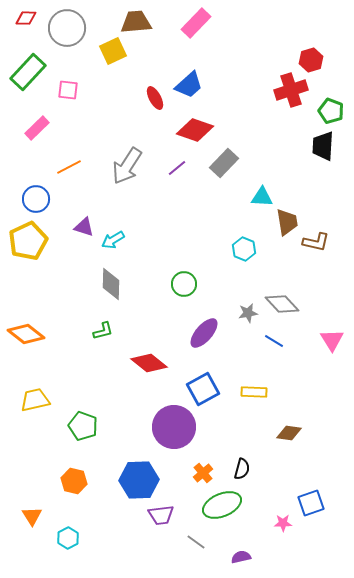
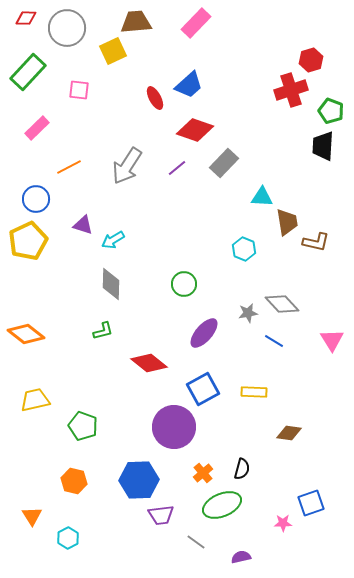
pink square at (68, 90): moved 11 px right
purple triangle at (84, 227): moved 1 px left, 2 px up
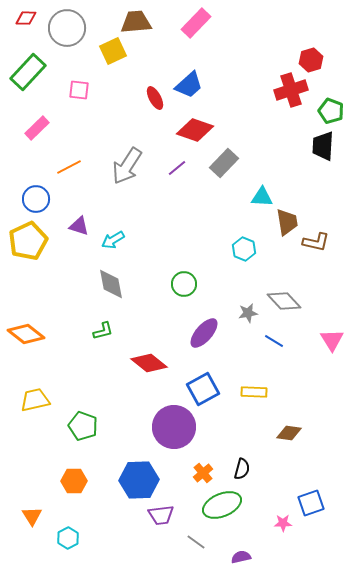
purple triangle at (83, 225): moved 4 px left, 1 px down
gray diamond at (111, 284): rotated 12 degrees counterclockwise
gray diamond at (282, 304): moved 2 px right, 3 px up
orange hexagon at (74, 481): rotated 15 degrees counterclockwise
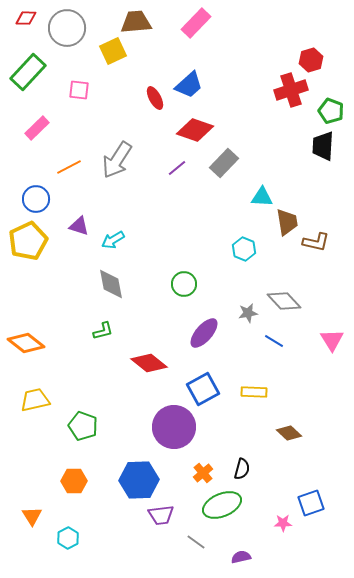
gray arrow at (127, 166): moved 10 px left, 6 px up
orange diamond at (26, 334): moved 9 px down
brown diamond at (289, 433): rotated 35 degrees clockwise
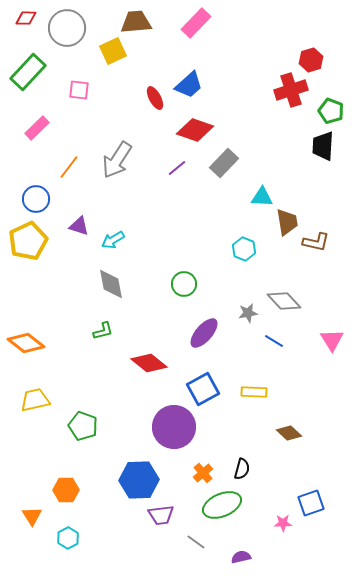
orange line at (69, 167): rotated 25 degrees counterclockwise
orange hexagon at (74, 481): moved 8 px left, 9 px down
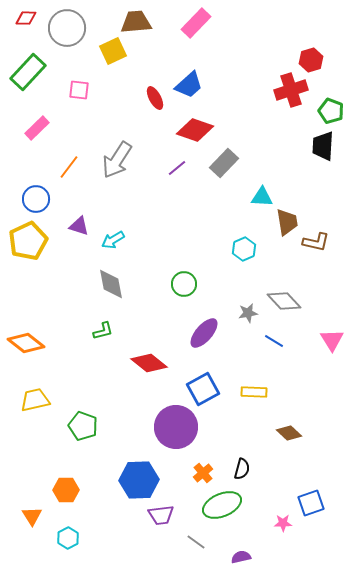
cyan hexagon at (244, 249): rotated 15 degrees clockwise
purple circle at (174, 427): moved 2 px right
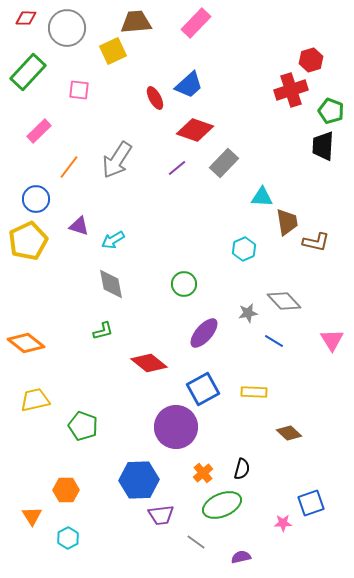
pink rectangle at (37, 128): moved 2 px right, 3 px down
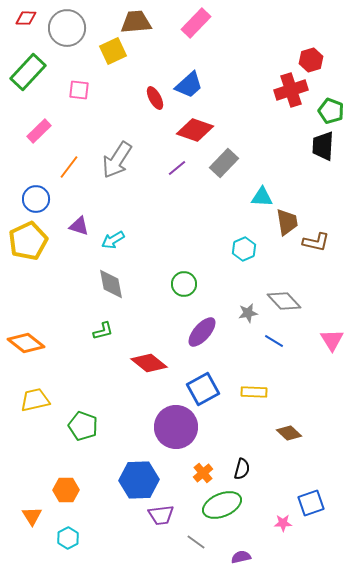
purple ellipse at (204, 333): moved 2 px left, 1 px up
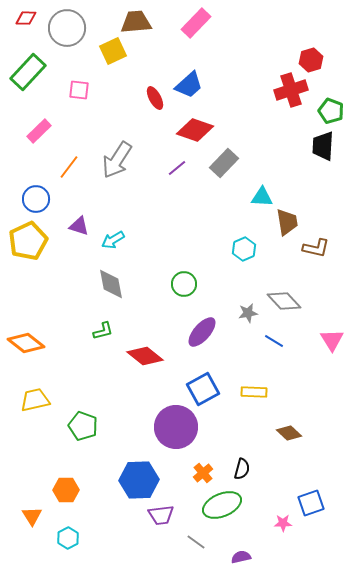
brown L-shape at (316, 242): moved 6 px down
red diamond at (149, 363): moved 4 px left, 7 px up
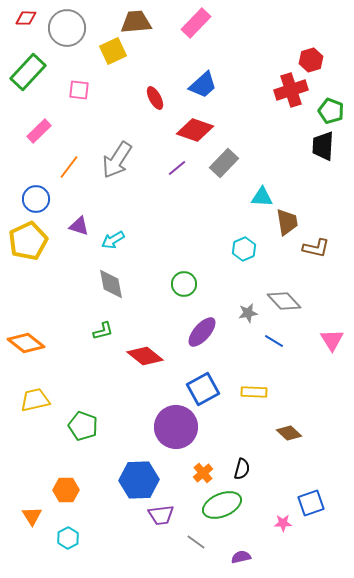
blue trapezoid at (189, 85): moved 14 px right
